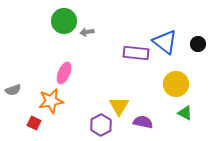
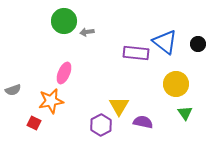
green triangle: rotated 28 degrees clockwise
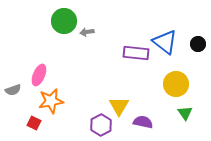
pink ellipse: moved 25 px left, 2 px down
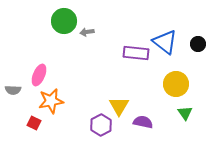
gray semicircle: rotated 21 degrees clockwise
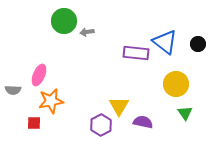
red square: rotated 24 degrees counterclockwise
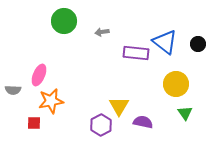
gray arrow: moved 15 px right
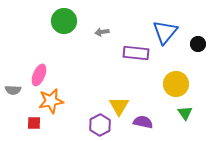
blue triangle: moved 10 px up; rotated 32 degrees clockwise
purple hexagon: moved 1 px left
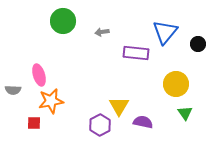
green circle: moved 1 px left
pink ellipse: rotated 40 degrees counterclockwise
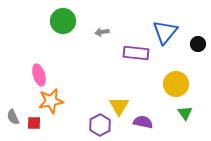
gray semicircle: moved 27 px down; rotated 63 degrees clockwise
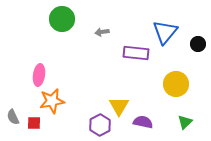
green circle: moved 1 px left, 2 px up
pink ellipse: rotated 25 degrees clockwise
orange star: moved 1 px right
green triangle: moved 9 px down; rotated 21 degrees clockwise
